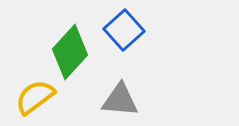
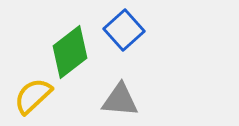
green diamond: rotated 10 degrees clockwise
yellow semicircle: moved 2 px left, 1 px up; rotated 6 degrees counterclockwise
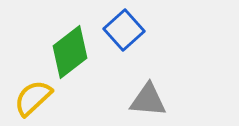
yellow semicircle: moved 2 px down
gray triangle: moved 28 px right
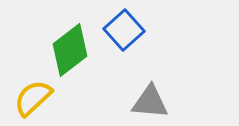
green diamond: moved 2 px up
gray triangle: moved 2 px right, 2 px down
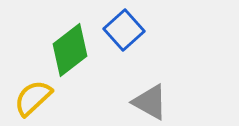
gray triangle: rotated 24 degrees clockwise
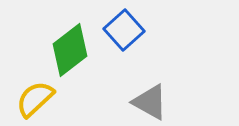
yellow semicircle: moved 2 px right, 1 px down
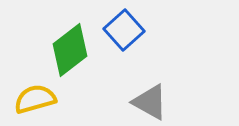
yellow semicircle: rotated 27 degrees clockwise
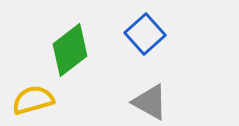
blue square: moved 21 px right, 4 px down
yellow semicircle: moved 2 px left, 1 px down
